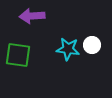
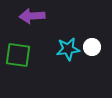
white circle: moved 2 px down
cyan star: rotated 15 degrees counterclockwise
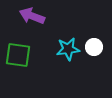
purple arrow: rotated 25 degrees clockwise
white circle: moved 2 px right
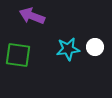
white circle: moved 1 px right
